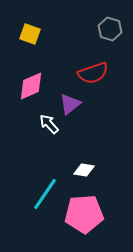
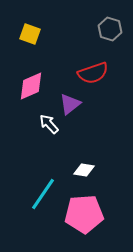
cyan line: moved 2 px left
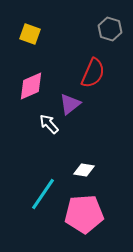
red semicircle: rotated 48 degrees counterclockwise
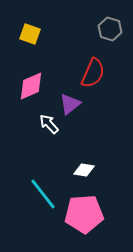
cyan line: rotated 72 degrees counterclockwise
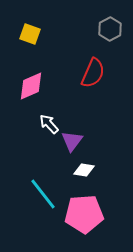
gray hexagon: rotated 15 degrees clockwise
purple triangle: moved 2 px right, 37 px down; rotated 15 degrees counterclockwise
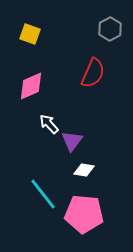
pink pentagon: rotated 9 degrees clockwise
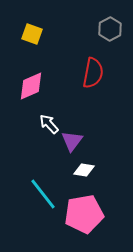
yellow square: moved 2 px right
red semicircle: rotated 12 degrees counterclockwise
pink pentagon: rotated 15 degrees counterclockwise
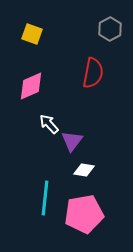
cyan line: moved 2 px right, 4 px down; rotated 44 degrees clockwise
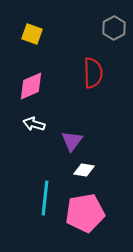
gray hexagon: moved 4 px right, 1 px up
red semicircle: rotated 12 degrees counterclockwise
white arrow: moved 15 px left; rotated 30 degrees counterclockwise
pink pentagon: moved 1 px right, 1 px up
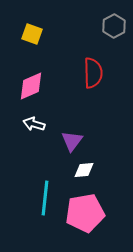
gray hexagon: moved 2 px up
white diamond: rotated 15 degrees counterclockwise
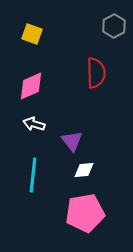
red semicircle: moved 3 px right
purple triangle: rotated 15 degrees counterclockwise
cyan line: moved 12 px left, 23 px up
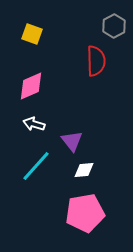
red semicircle: moved 12 px up
cyan line: moved 3 px right, 9 px up; rotated 36 degrees clockwise
